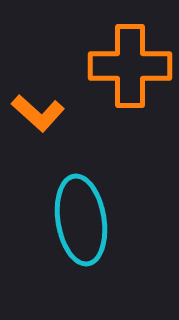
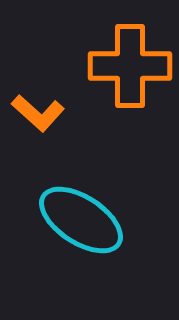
cyan ellipse: rotated 48 degrees counterclockwise
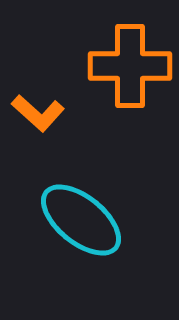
cyan ellipse: rotated 6 degrees clockwise
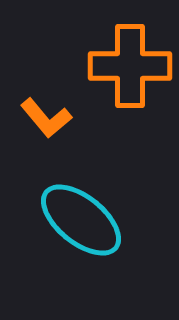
orange L-shape: moved 8 px right, 5 px down; rotated 8 degrees clockwise
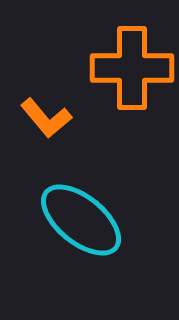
orange cross: moved 2 px right, 2 px down
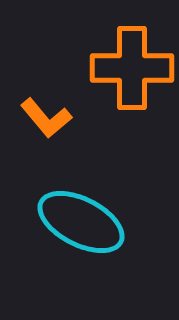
cyan ellipse: moved 2 px down; rotated 12 degrees counterclockwise
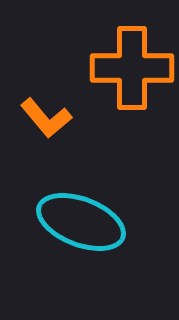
cyan ellipse: rotated 6 degrees counterclockwise
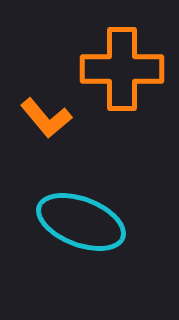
orange cross: moved 10 px left, 1 px down
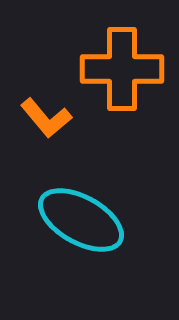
cyan ellipse: moved 2 px up; rotated 8 degrees clockwise
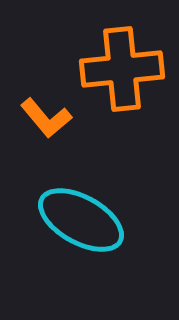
orange cross: rotated 6 degrees counterclockwise
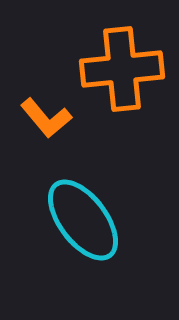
cyan ellipse: moved 2 px right; rotated 24 degrees clockwise
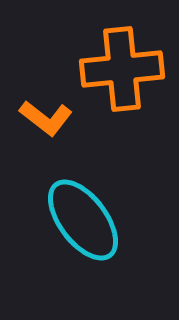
orange L-shape: rotated 12 degrees counterclockwise
